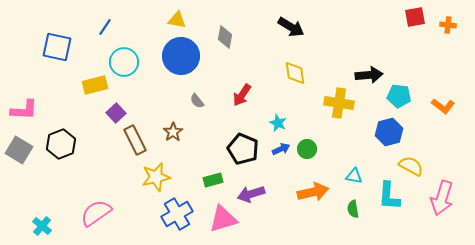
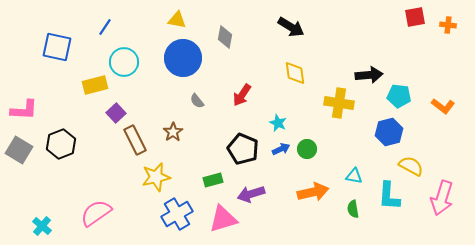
blue circle at (181, 56): moved 2 px right, 2 px down
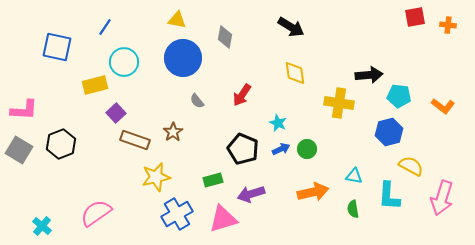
brown rectangle at (135, 140): rotated 44 degrees counterclockwise
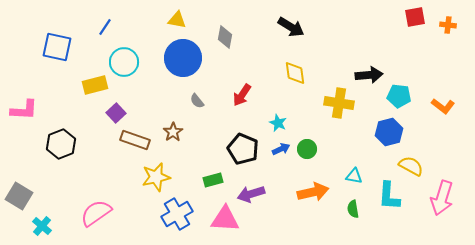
gray square at (19, 150): moved 46 px down
pink triangle at (223, 219): moved 2 px right; rotated 20 degrees clockwise
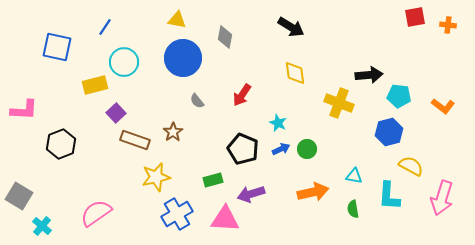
yellow cross at (339, 103): rotated 12 degrees clockwise
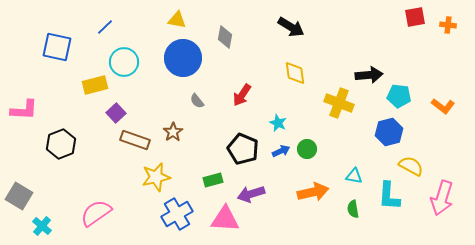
blue line at (105, 27): rotated 12 degrees clockwise
blue arrow at (281, 149): moved 2 px down
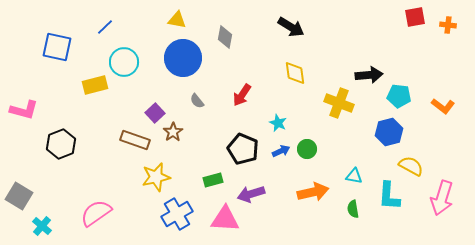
pink L-shape at (24, 110): rotated 12 degrees clockwise
purple square at (116, 113): moved 39 px right
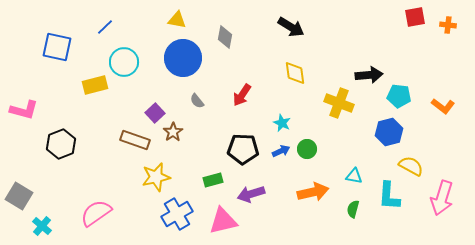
cyan star at (278, 123): moved 4 px right
black pentagon at (243, 149): rotated 20 degrees counterclockwise
green semicircle at (353, 209): rotated 24 degrees clockwise
pink triangle at (225, 219): moved 2 px left, 2 px down; rotated 16 degrees counterclockwise
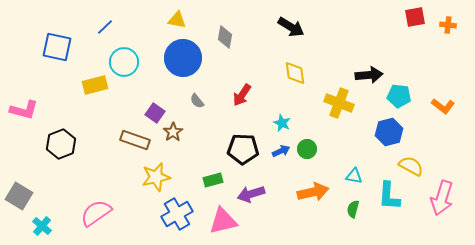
purple square at (155, 113): rotated 12 degrees counterclockwise
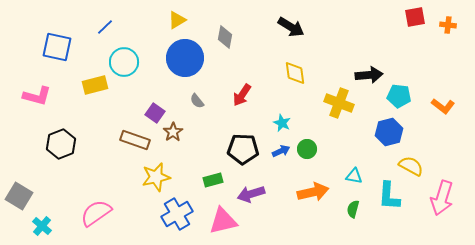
yellow triangle at (177, 20): rotated 42 degrees counterclockwise
blue circle at (183, 58): moved 2 px right
pink L-shape at (24, 110): moved 13 px right, 14 px up
